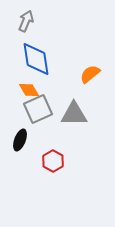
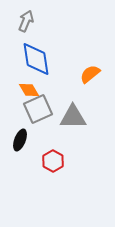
gray triangle: moved 1 px left, 3 px down
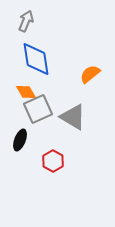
orange diamond: moved 3 px left, 2 px down
gray triangle: rotated 32 degrees clockwise
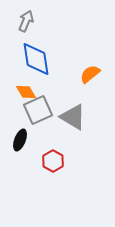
gray square: moved 1 px down
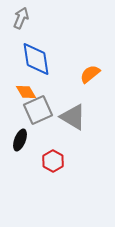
gray arrow: moved 5 px left, 3 px up
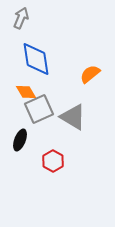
gray square: moved 1 px right, 1 px up
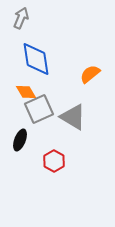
red hexagon: moved 1 px right
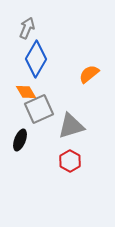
gray arrow: moved 6 px right, 10 px down
blue diamond: rotated 39 degrees clockwise
orange semicircle: moved 1 px left
gray triangle: moved 2 px left, 9 px down; rotated 48 degrees counterclockwise
red hexagon: moved 16 px right
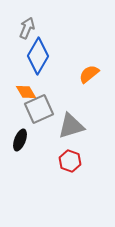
blue diamond: moved 2 px right, 3 px up
red hexagon: rotated 10 degrees counterclockwise
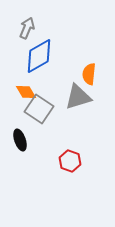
blue diamond: moved 1 px right; rotated 30 degrees clockwise
orange semicircle: rotated 45 degrees counterclockwise
gray square: rotated 32 degrees counterclockwise
gray triangle: moved 7 px right, 29 px up
black ellipse: rotated 40 degrees counterclockwise
